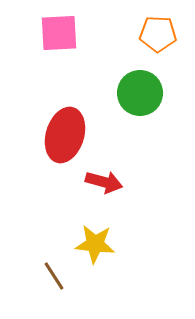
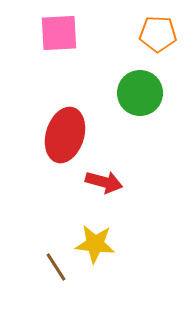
brown line: moved 2 px right, 9 px up
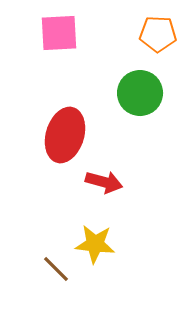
brown line: moved 2 px down; rotated 12 degrees counterclockwise
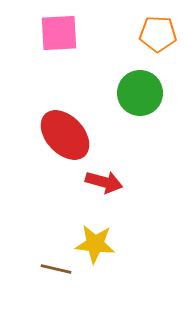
red ellipse: rotated 60 degrees counterclockwise
brown line: rotated 32 degrees counterclockwise
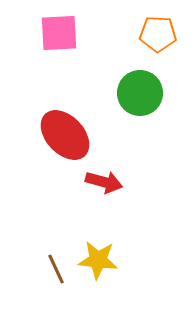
yellow star: moved 3 px right, 16 px down
brown line: rotated 52 degrees clockwise
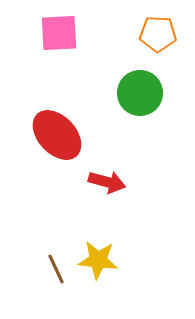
red ellipse: moved 8 px left
red arrow: moved 3 px right
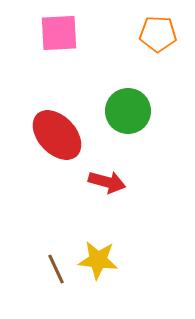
green circle: moved 12 px left, 18 px down
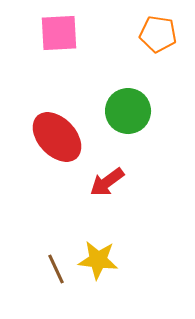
orange pentagon: rotated 6 degrees clockwise
red ellipse: moved 2 px down
red arrow: rotated 129 degrees clockwise
